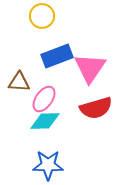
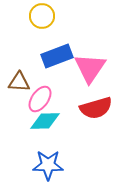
pink ellipse: moved 4 px left
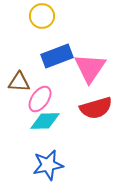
blue star: rotated 12 degrees counterclockwise
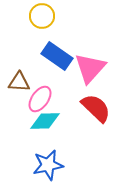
blue rectangle: rotated 56 degrees clockwise
pink triangle: rotated 8 degrees clockwise
red semicircle: rotated 120 degrees counterclockwise
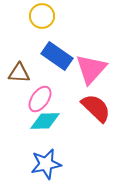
pink triangle: moved 1 px right, 1 px down
brown triangle: moved 9 px up
blue star: moved 2 px left, 1 px up
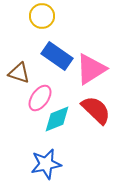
pink triangle: rotated 16 degrees clockwise
brown triangle: rotated 15 degrees clockwise
pink ellipse: moved 1 px up
red semicircle: moved 2 px down
cyan diamond: moved 12 px right, 2 px up; rotated 20 degrees counterclockwise
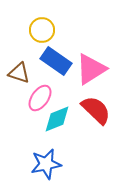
yellow circle: moved 14 px down
blue rectangle: moved 1 px left, 5 px down
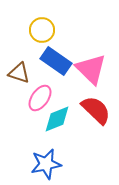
pink triangle: rotated 44 degrees counterclockwise
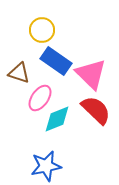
pink triangle: moved 5 px down
blue star: moved 2 px down
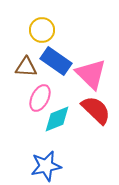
brown triangle: moved 7 px right, 6 px up; rotated 15 degrees counterclockwise
pink ellipse: rotated 8 degrees counterclockwise
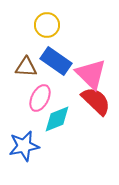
yellow circle: moved 5 px right, 5 px up
red semicircle: moved 9 px up
blue star: moved 22 px left, 20 px up
